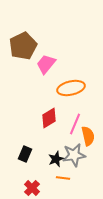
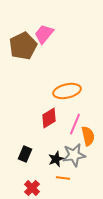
pink trapezoid: moved 2 px left, 30 px up
orange ellipse: moved 4 px left, 3 px down
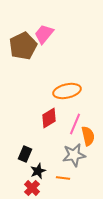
black star: moved 18 px left, 12 px down
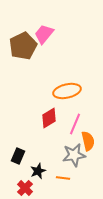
orange semicircle: moved 5 px down
black rectangle: moved 7 px left, 2 px down
red cross: moved 7 px left
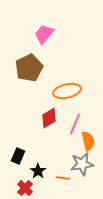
brown pentagon: moved 6 px right, 22 px down
gray star: moved 8 px right, 9 px down
black star: rotated 14 degrees counterclockwise
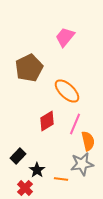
pink trapezoid: moved 21 px right, 3 px down
orange ellipse: rotated 56 degrees clockwise
red diamond: moved 2 px left, 3 px down
black rectangle: rotated 21 degrees clockwise
black star: moved 1 px left, 1 px up
orange line: moved 2 px left, 1 px down
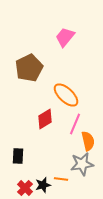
orange ellipse: moved 1 px left, 4 px down
red diamond: moved 2 px left, 2 px up
black rectangle: rotated 42 degrees counterclockwise
black star: moved 6 px right, 15 px down; rotated 21 degrees clockwise
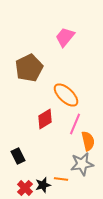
black rectangle: rotated 28 degrees counterclockwise
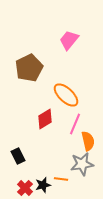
pink trapezoid: moved 4 px right, 3 px down
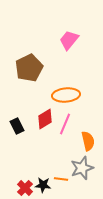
orange ellipse: rotated 48 degrees counterclockwise
pink line: moved 10 px left
black rectangle: moved 1 px left, 30 px up
gray star: moved 4 px down; rotated 10 degrees counterclockwise
black star: rotated 21 degrees clockwise
